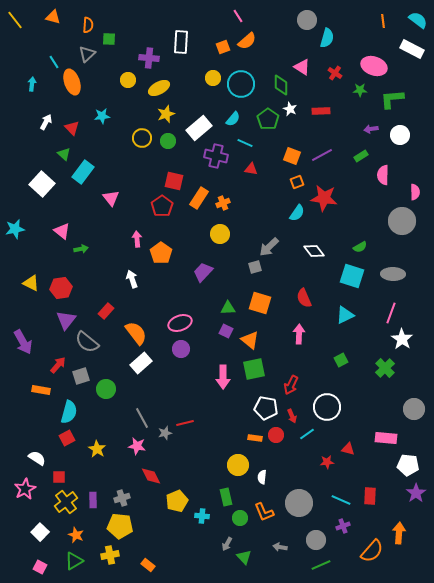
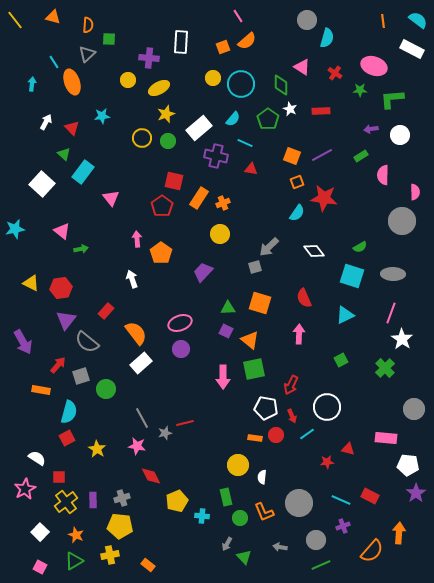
red rectangle at (370, 496): rotated 66 degrees counterclockwise
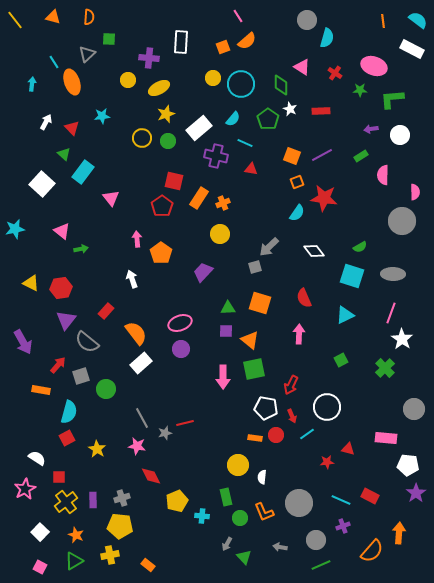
orange semicircle at (88, 25): moved 1 px right, 8 px up
purple square at (226, 331): rotated 24 degrees counterclockwise
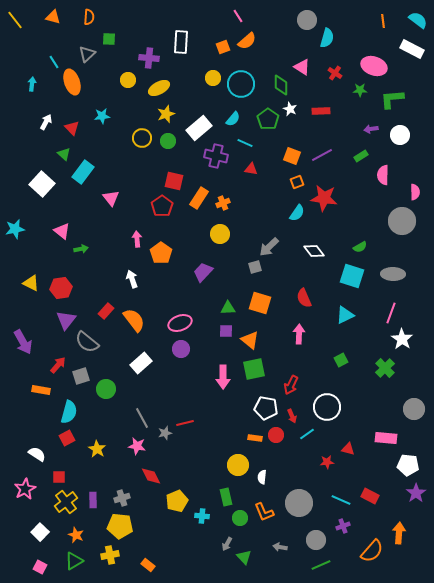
orange semicircle at (136, 333): moved 2 px left, 13 px up
white semicircle at (37, 458): moved 4 px up
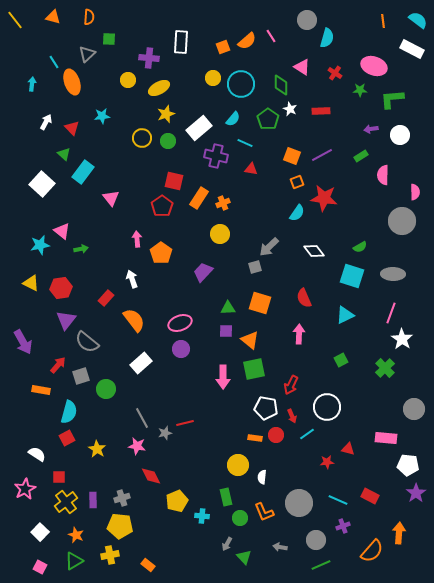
pink line at (238, 16): moved 33 px right, 20 px down
cyan star at (15, 229): moved 25 px right, 16 px down
red rectangle at (106, 311): moved 13 px up
cyan line at (341, 500): moved 3 px left
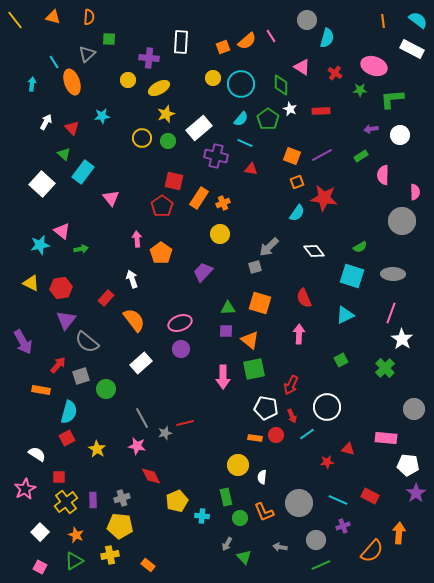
cyan semicircle at (233, 119): moved 8 px right
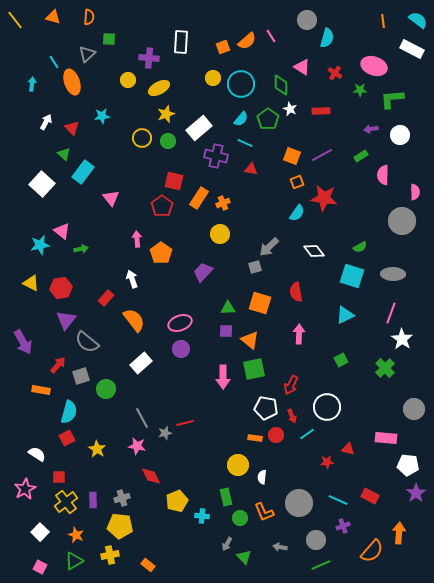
red semicircle at (304, 298): moved 8 px left, 6 px up; rotated 12 degrees clockwise
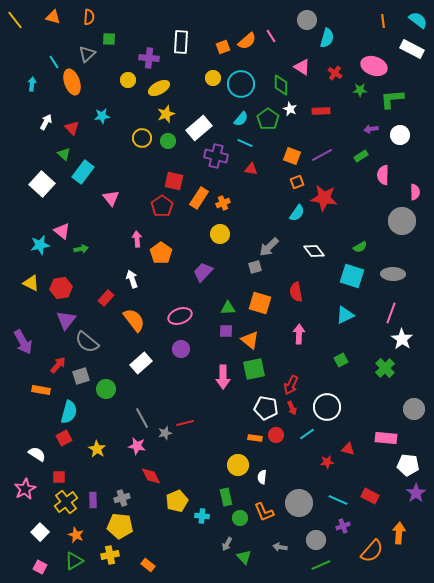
pink ellipse at (180, 323): moved 7 px up
red arrow at (292, 416): moved 8 px up
red square at (67, 438): moved 3 px left
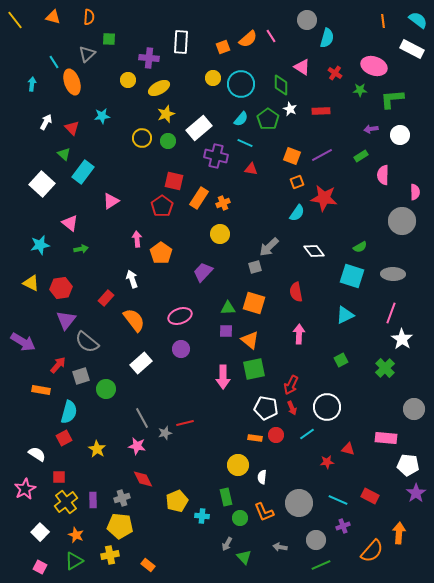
orange semicircle at (247, 41): moved 1 px right, 2 px up
pink triangle at (111, 198): moved 3 px down; rotated 36 degrees clockwise
pink triangle at (62, 231): moved 8 px right, 8 px up
orange square at (260, 303): moved 6 px left
purple arrow at (23, 342): rotated 30 degrees counterclockwise
red diamond at (151, 476): moved 8 px left, 3 px down
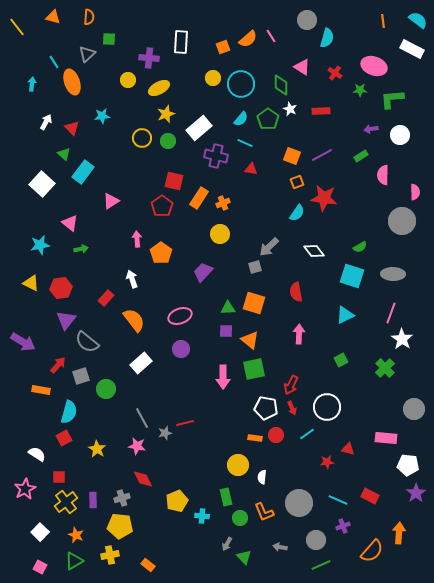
yellow line at (15, 20): moved 2 px right, 7 px down
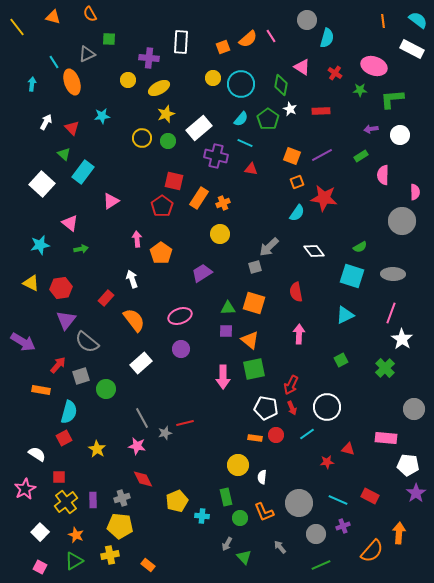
orange semicircle at (89, 17): moved 1 px right, 3 px up; rotated 147 degrees clockwise
gray triangle at (87, 54): rotated 18 degrees clockwise
green diamond at (281, 85): rotated 10 degrees clockwise
purple trapezoid at (203, 272): moved 1 px left, 1 px down; rotated 15 degrees clockwise
gray circle at (316, 540): moved 6 px up
gray arrow at (280, 547): rotated 40 degrees clockwise
